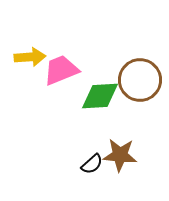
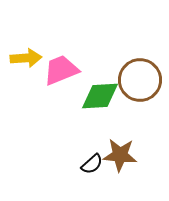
yellow arrow: moved 4 px left, 1 px down
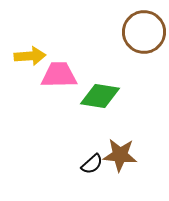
yellow arrow: moved 4 px right, 2 px up
pink trapezoid: moved 2 px left, 5 px down; rotated 21 degrees clockwise
brown circle: moved 4 px right, 48 px up
green diamond: rotated 12 degrees clockwise
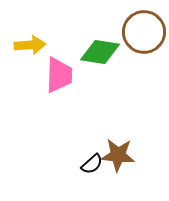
yellow arrow: moved 11 px up
pink trapezoid: rotated 93 degrees clockwise
green diamond: moved 44 px up
brown star: moved 2 px left
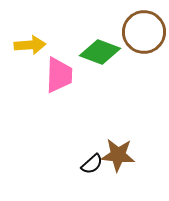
green diamond: rotated 12 degrees clockwise
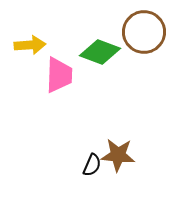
black semicircle: moved 1 px down; rotated 25 degrees counterclockwise
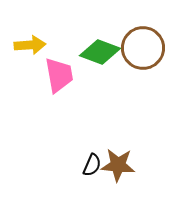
brown circle: moved 1 px left, 16 px down
pink trapezoid: rotated 12 degrees counterclockwise
brown star: moved 10 px down
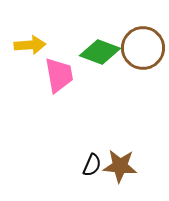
brown star: moved 2 px right, 1 px down
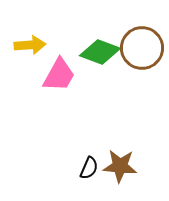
brown circle: moved 1 px left
pink trapezoid: rotated 39 degrees clockwise
black semicircle: moved 3 px left, 3 px down
